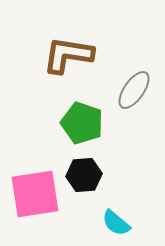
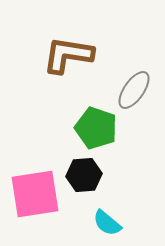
green pentagon: moved 14 px right, 5 px down
cyan semicircle: moved 9 px left
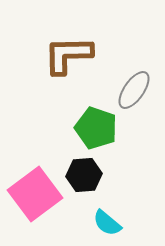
brown L-shape: rotated 10 degrees counterclockwise
pink square: rotated 28 degrees counterclockwise
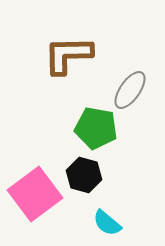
gray ellipse: moved 4 px left
green pentagon: rotated 9 degrees counterclockwise
black hexagon: rotated 20 degrees clockwise
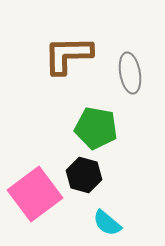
gray ellipse: moved 17 px up; rotated 45 degrees counterclockwise
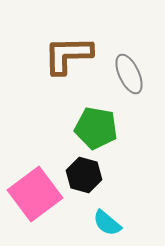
gray ellipse: moved 1 px left, 1 px down; rotated 15 degrees counterclockwise
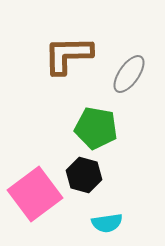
gray ellipse: rotated 60 degrees clockwise
cyan semicircle: rotated 48 degrees counterclockwise
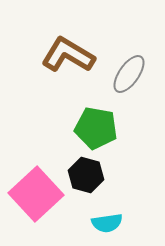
brown L-shape: rotated 32 degrees clockwise
black hexagon: moved 2 px right
pink square: moved 1 px right; rotated 6 degrees counterclockwise
